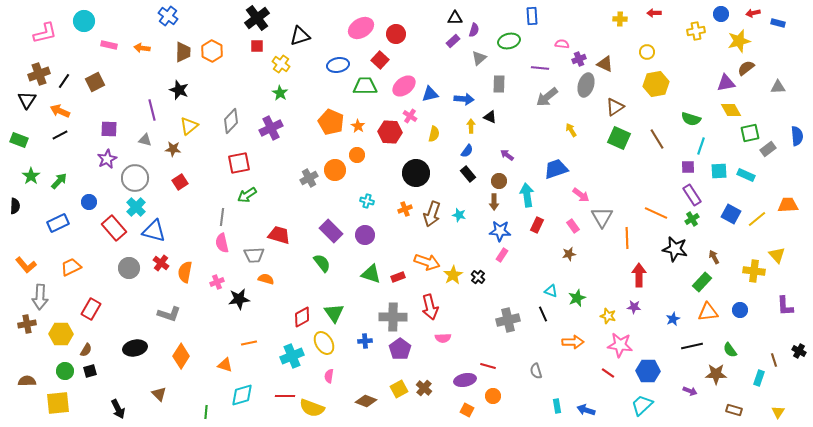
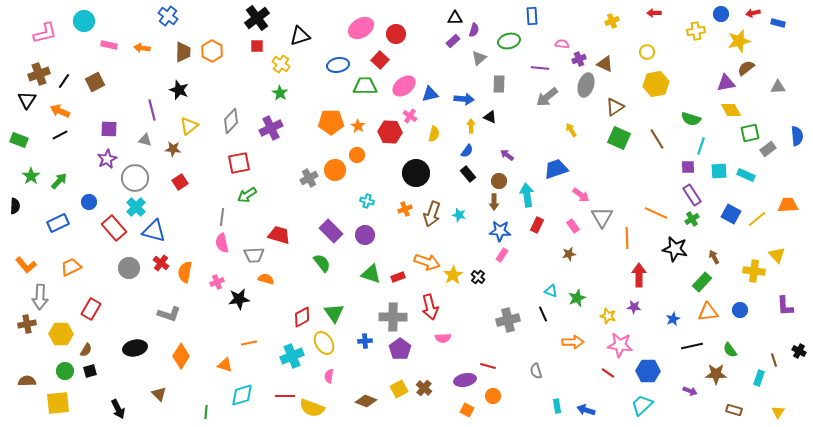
yellow cross at (620, 19): moved 8 px left, 2 px down; rotated 24 degrees counterclockwise
orange pentagon at (331, 122): rotated 25 degrees counterclockwise
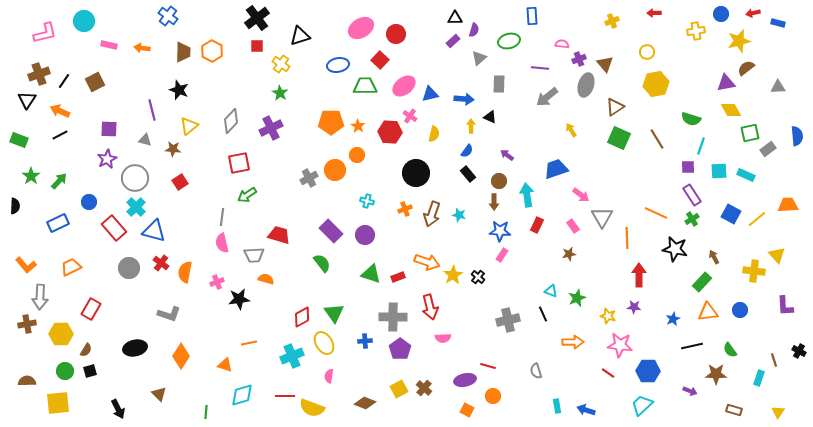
brown triangle at (605, 64): rotated 24 degrees clockwise
brown diamond at (366, 401): moved 1 px left, 2 px down
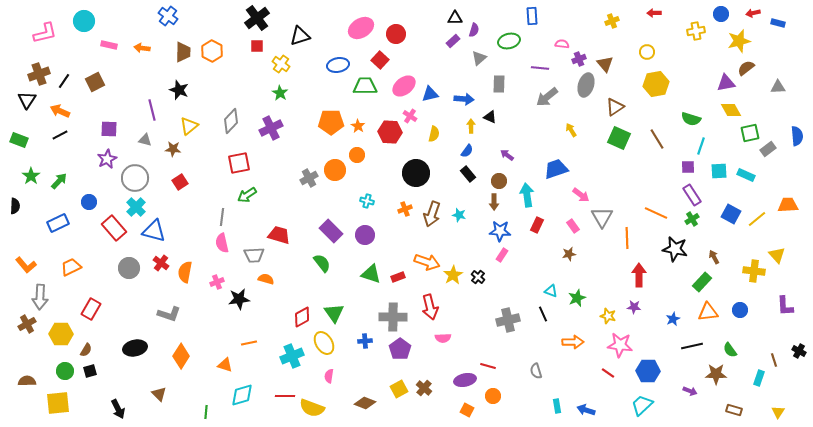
brown cross at (27, 324): rotated 18 degrees counterclockwise
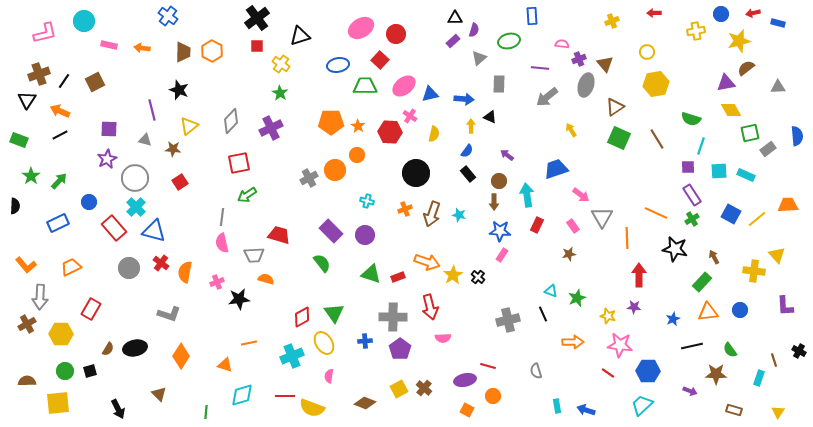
brown semicircle at (86, 350): moved 22 px right, 1 px up
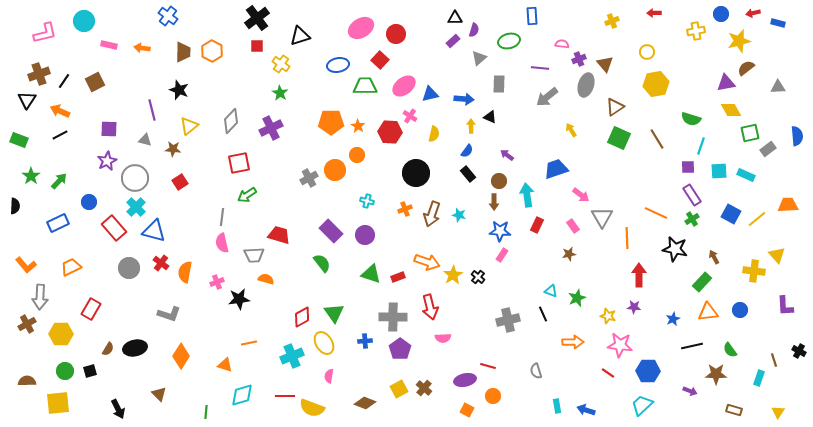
purple star at (107, 159): moved 2 px down
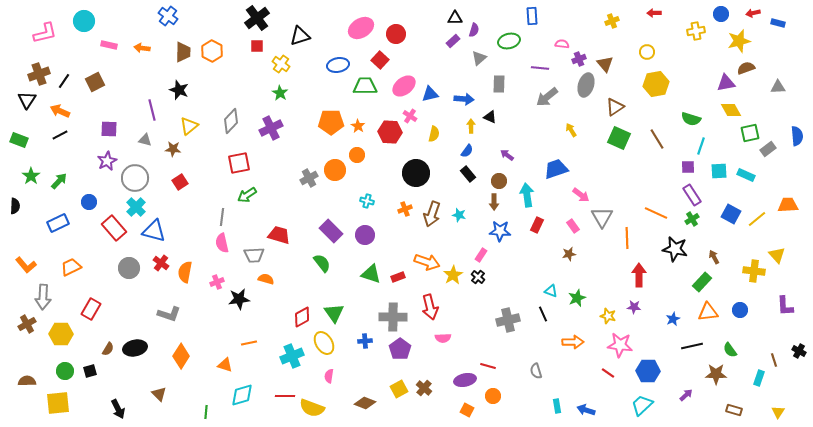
brown semicircle at (746, 68): rotated 18 degrees clockwise
pink rectangle at (502, 255): moved 21 px left
gray arrow at (40, 297): moved 3 px right
purple arrow at (690, 391): moved 4 px left, 4 px down; rotated 64 degrees counterclockwise
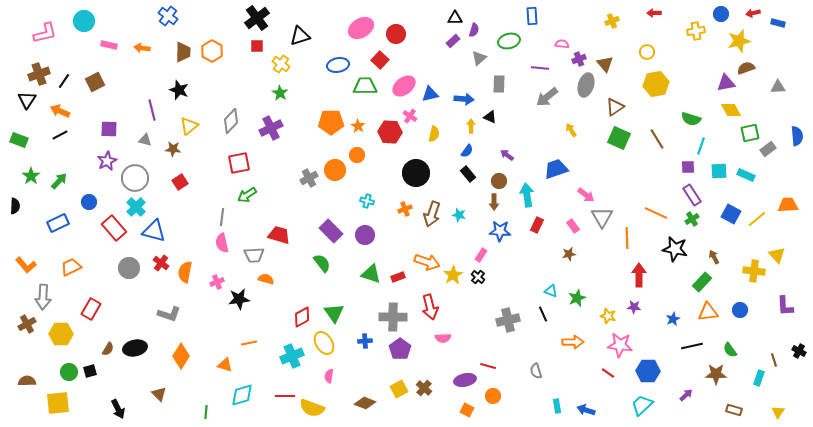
pink arrow at (581, 195): moved 5 px right
green circle at (65, 371): moved 4 px right, 1 px down
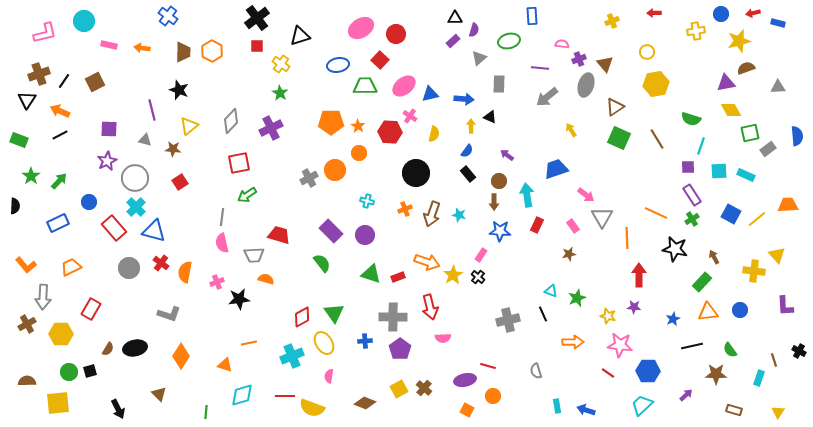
orange circle at (357, 155): moved 2 px right, 2 px up
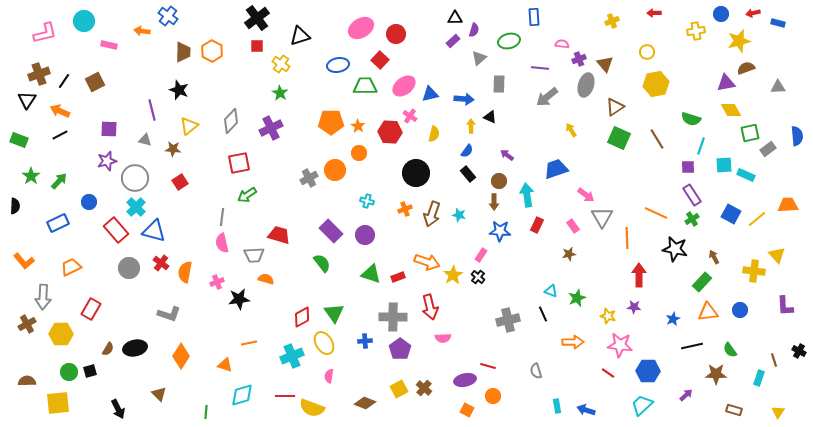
blue rectangle at (532, 16): moved 2 px right, 1 px down
orange arrow at (142, 48): moved 17 px up
purple star at (107, 161): rotated 12 degrees clockwise
cyan square at (719, 171): moved 5 px right, 6 px up
red rectangle at (114, 228): moved 2 px right, 2 px down
orange L-shape at (26, 265): moved 2 px left, 4 px up
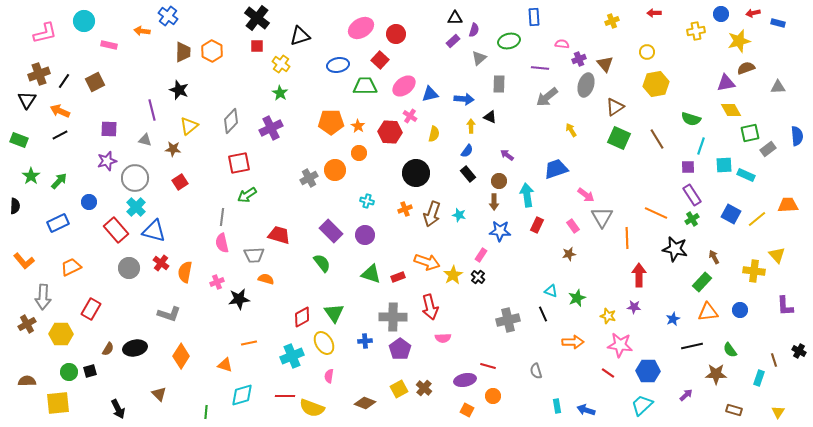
black cross at (257, 18): rotated 15 degrees counterclockwise
